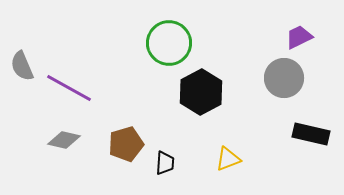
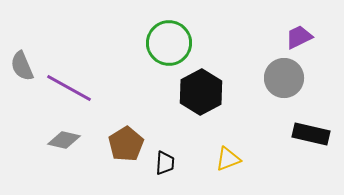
brown pentagon: rotated 16 degrees counterclockwise
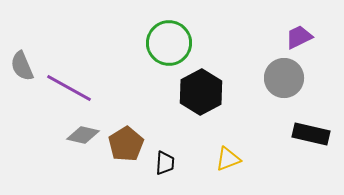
gray diamond: moved 19 px right, 5 px up
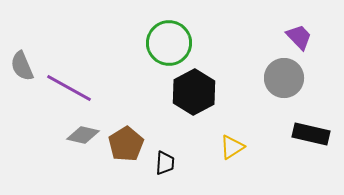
purple trapezoid: rotated 72 degrees clockwise
black hexagon: moved 7 px left
yellow triangle: moved 4 px right, 12 px up; rotated 12 degrees counterclockwise
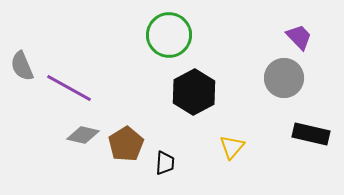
green circle: moved 8 px up
yellow triangle: rotated 16 degrees counterclockwise
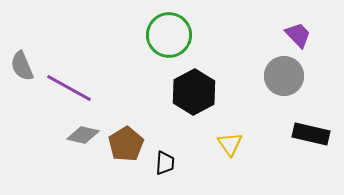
purple trapezoid: moved 1 px left, 2 px up
gray circle: moved 2 px up
yellow triangle: moved 2 px left, 3 px up; rotated 16 degrees counterclockwise
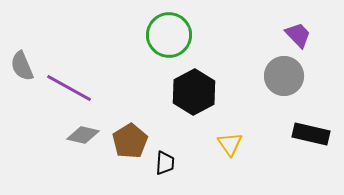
brown pentagon: moved 4 px right, 3 px up
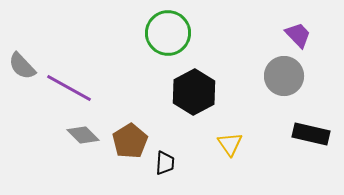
green circle: moved 1 px left, 2 px up
gray semicircle: rotated 20 degrees counterclockwise
gray diamond: rotated 32 degrees clockwise
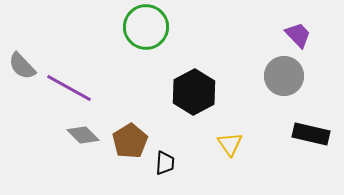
green circle: moved 22 px left, 6 px up
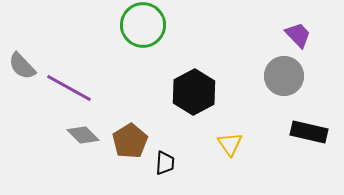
green circle: moved 3 px left, 2 px up
black rectangle: moved 2 px left, 2 px up
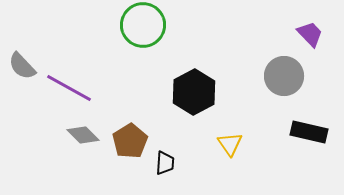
purple trapezoid: moved 12 px right, 1 px up
